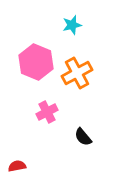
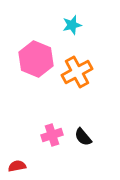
pink hexagon: moved 3 px up
orange cross: moved 1 px up
pink cross: moved 5 px right, 23 px down; rotated 10 degrees clockwise
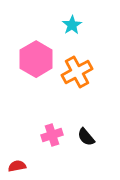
cyan star: rotated 18 degrees counterclockwise
pink hexagon: rotated 8 degrees clockwise
black semicircle: moved 3 px right
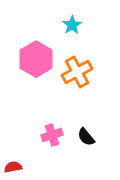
red semicircle: moved 4 px left, 1 px down
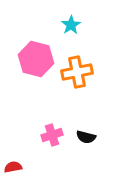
cyan star: moved 1 px left
pink hexagon: rotated 16 degrees counterclockwise
orange cross: rotated 16 degrees clockwise
black semicircle: rotated 36 degrees counterclockwise
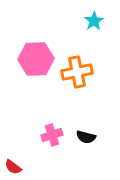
cyan star: moved 23 px right, 4 px up
pink hexagon: rotated 16 degrees counterclockwise
red semicircle: rotated 132 degrees counterclockwise
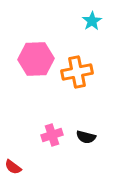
cyan star: moved 2 px left
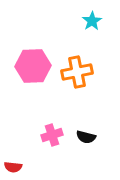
pink hexagon: moved 3 px left, 7 px down
red semicircle: rotated 30 degrees counterclockwise
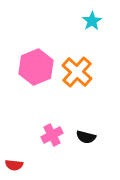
pink hexagon: moved 3 px right, 1 px down; rotated 20 degrees counterclockwise
orange cross: rotated 36 degrees counterclockwise
pink cross: rotated 10 degrees counterclockwise
red semicircle: moved 1 px right, 2 px up
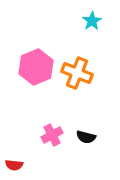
orange cross: moved 1 px down; rotated 20 degrees counterclockwise
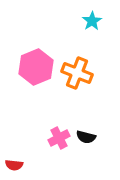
pink cross: moved 7 px right, 3 px down
